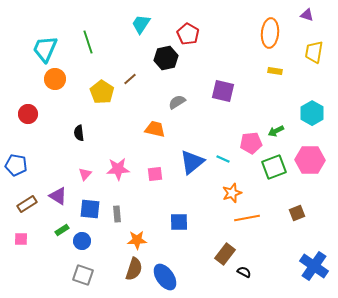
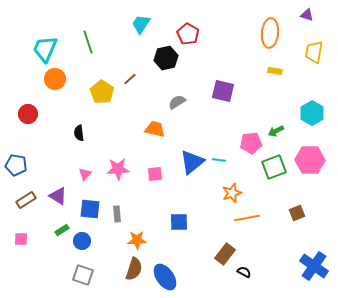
cyan line at (223, 159): moved 4 px left, 1 px down; rotated 16 degrees counterclockwise
brown rectangle at (27, 204): moved 1 px left, 4 px up
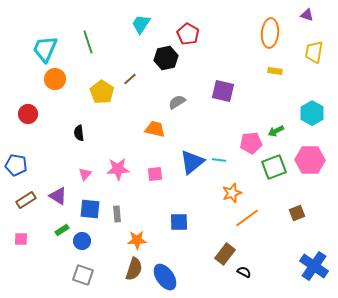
orange line at (247, 218): rotated 25 degrees counterclockwise
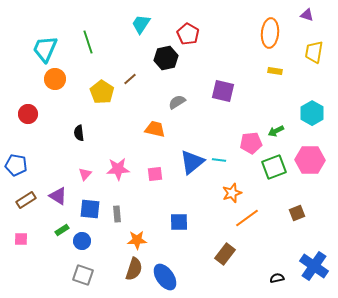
black semicircle at (244, 272): moved 33 px right, 6 px down; rotated 40 degrees counterclockwise
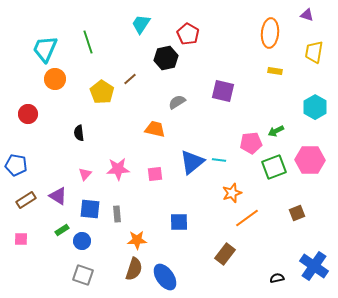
cyan hexagon at (312, 113): moved 3 px right, 6 px up
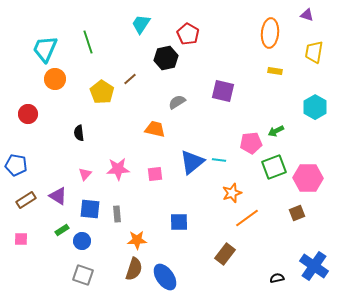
pink hexagon at (310, 160): moved 2 px left, 18 px down
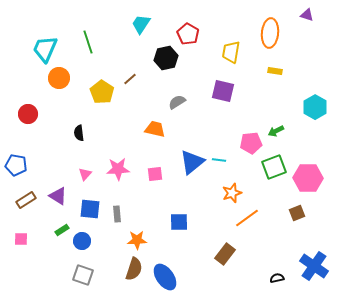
yellow trapezoid at (314, 52): moved 83 px left
orange circle at (55, 79): moved 4 px right, 1 px up
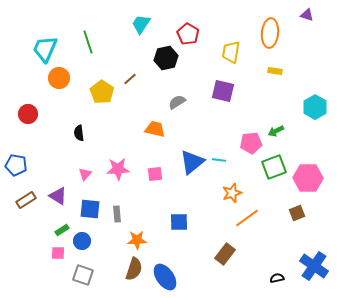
pink square at (21, 239): moved 37 px right, 14 px down
